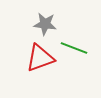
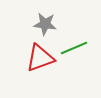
green line: rotated 44 degrees counterclockwise
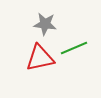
red triangle: rotated 8 degrees clockwise
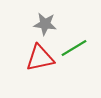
green line: rotated 8 degrees counterclockwise
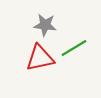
gray star: moved 1 px down
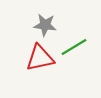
green line: moved 1 px up
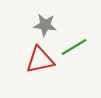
red triangle: moved 2 px down
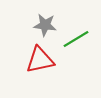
green line: moved 2 px right, 8 px up
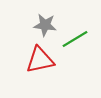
green line: moved 1 px left
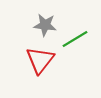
red triangle: rotated 40 degrees counterclockwise
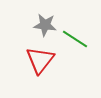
green line: rotated 64 degrees clockwise
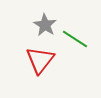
gray star: rotated 25 degrees clockwise
